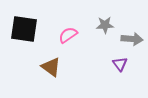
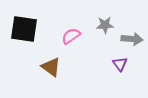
pink semicircle: moved 3 px right, 1 px down
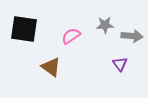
gray arrow: moved 3 px up
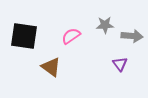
black square: moved 7 px down
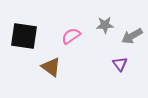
gray arrow: rotated 145 degrees clockwise
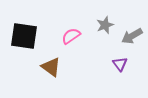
gray star: rotated 18 degrees counterclockwise
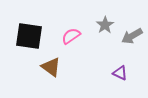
gray star: rotated 12 degrees counterclockwise
black square: moved 5 px right
purple triangle: moved 9 px down; rotated 28 degrees counterclockwise
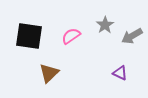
brown triangle: moved 2 px left, 6 px down; rotated 40 degrees clockwise
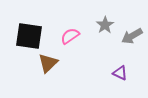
pink semicircle: moved 1 px left
brown triangle: moved 1 px left, 10 px up
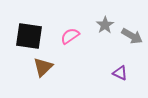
gray arrow: rotated 120 degrees counterclockwise
brown triangle: moved 5 px left, 4 px down
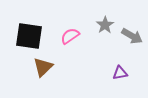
purple triangle: rotated 35 degrees counterclockwise
